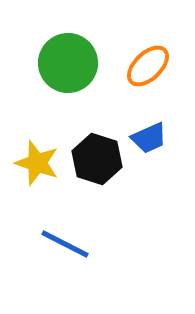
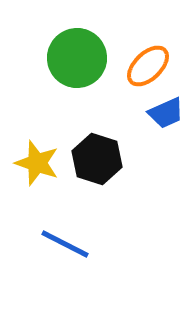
green circle: moved 9 px right, 5 px up
blue trapezoid: moved 17 px right, 25 px up
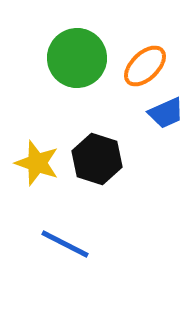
orange ellipse: moved 3 px left
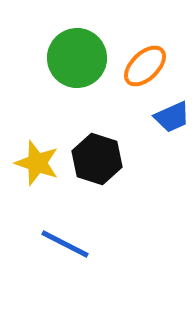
blue trapezoid: moved 6 px right, 4 px down
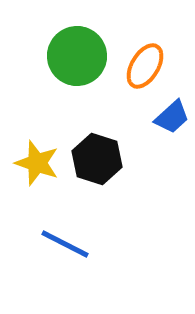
green circle: moved 2 px up
orange ellipse: rotated 15 degrees counterclockwise
blue trapezoid: rotated 18 degrees counterclockwise
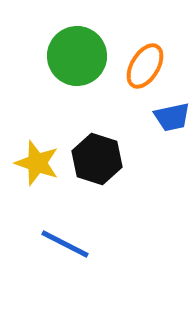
blue trapezoid: rotated 30 degrees clockwise
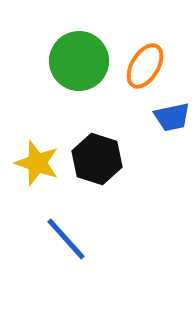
green circle: moved 2 px right, 5 px down
blue line: moved 1 px right, 5 px up; rotated 21 degrees clockwise
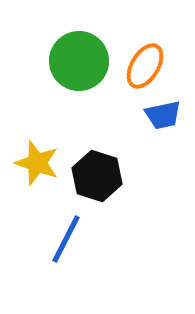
blue trapezoid: moved 9 px left, 2 px up
black hexagon: moved 17 px down
blue line: rotated 69 degrees clockwise
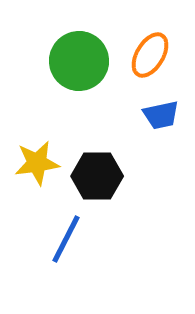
orange ellipse: moved 5 px right, 11 px up
blue trapezoid: moved 2 px left
yellow star: rotated 27 degrees counterclockwise
black hexagon: rotated 18 degrees counterclockwise
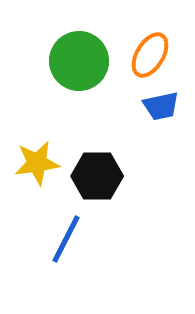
blue trapezoid: moved 9 px up
